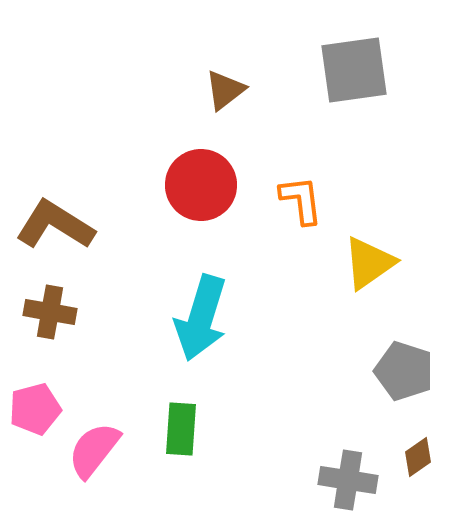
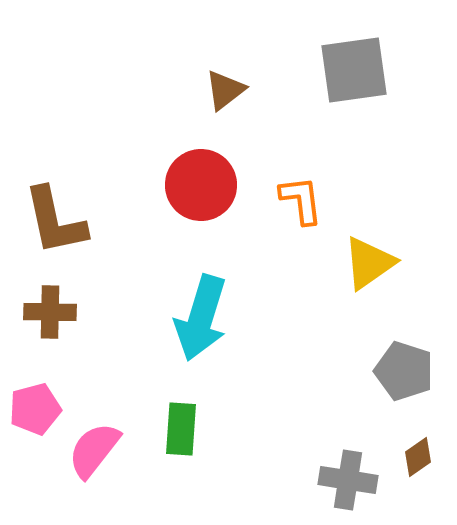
brown L-shape: moved 4 px up; rotated 134 degrees counterclockwise
brown cross: rotated 9 degrees counterclockwise
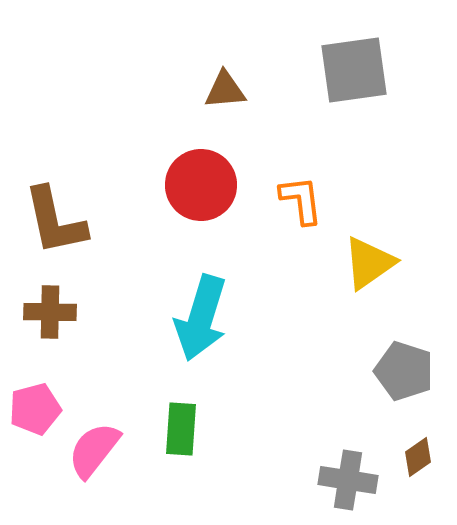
brown triangle: rotated 33 degrees clockwise
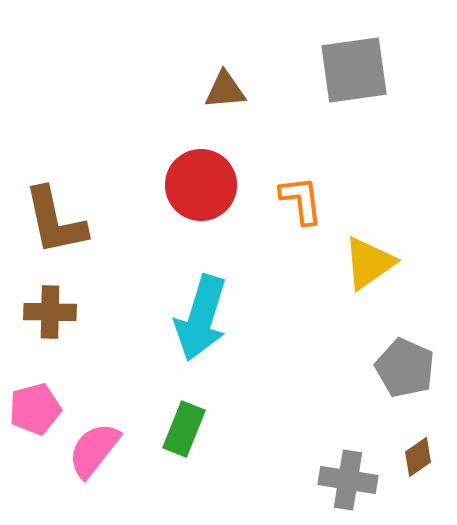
gray pentagon: moved 1 px right, 3 px up; rotated 6 degrees clockwise
green rectangle: moved 3 px right; rotated 18 degrees clockwise
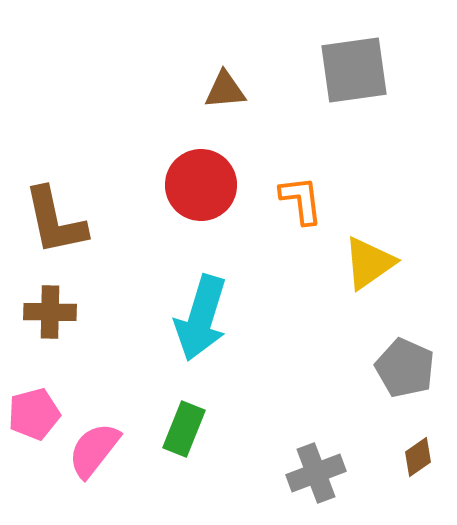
pink pentagon: moved 1 px left, 5 px down
gray cross: moved 32 px left, 7 px up; rotated 30 degrees counterclockwise
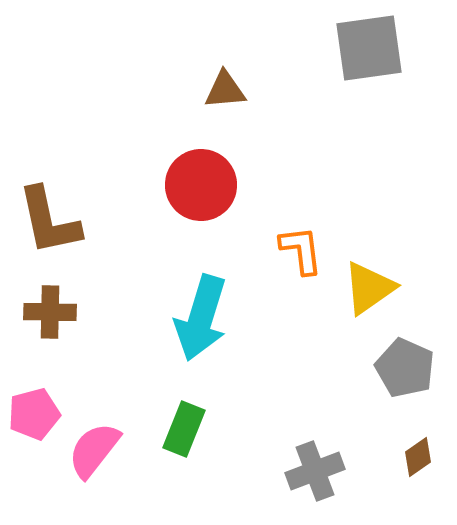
gray square: moved 15 px right, 22 px up
orange L-shape: moved 50 px down
brown L-shape: moved 6 px left
yellow triangle: moved 25 px down
gray cross: moved 1 px left, 2 px up
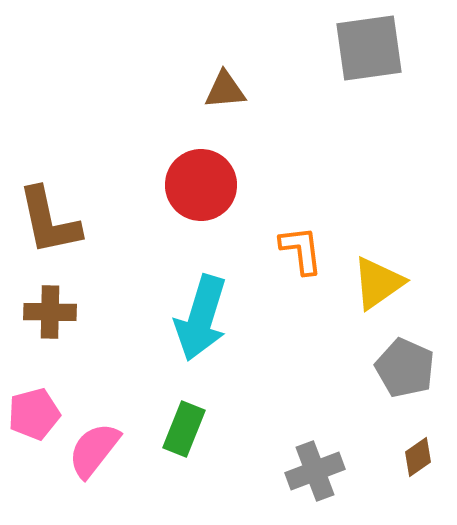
yellow triangle: moved 9 px right, 5 px up
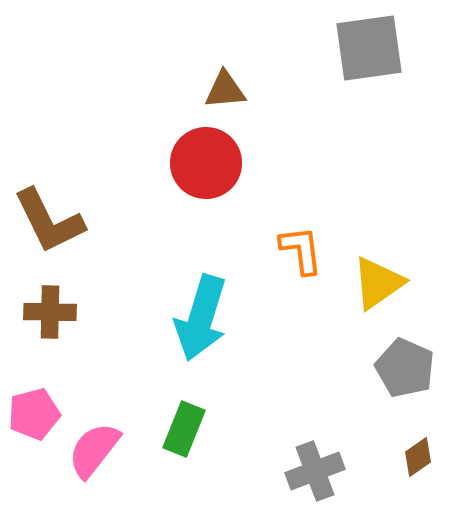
red circle: moved 5 px right, 22 px up
brown L-shape: rotated 14 degrees counterclockwise
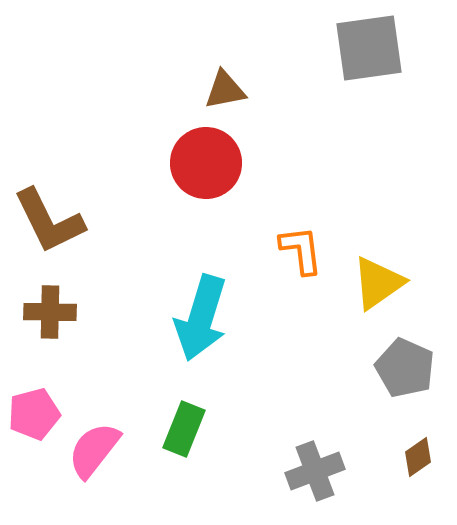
brown triangle: rotated 6 degrees counterclockwise
